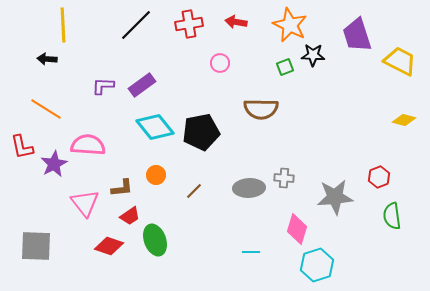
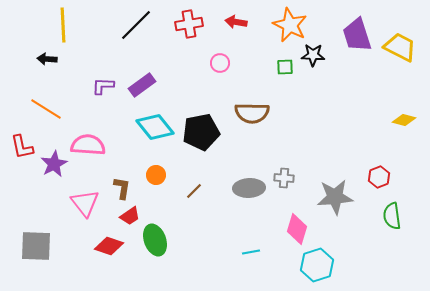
yellow trapezoid: moved 14 px up
green square: rotated 18 degrees clockwise
brown semicircle: moved 9 px left, 4 px down
brown L-shape: rotated 75 degrees counterclockwise
cyan line: rotated 12 degrees counterclockwise
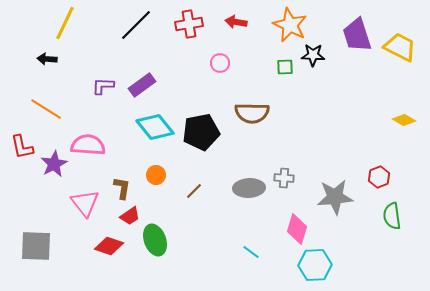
yellow line: moved 2 px right, 2 px up; rotated 28 degrees clockwise
yellow diamond: rotated 15 degrees clockwise
cyan line: rotated 48 degrees clockwise
cyan hexagon: moved 2 px left; rotated 16 degrees clockwise
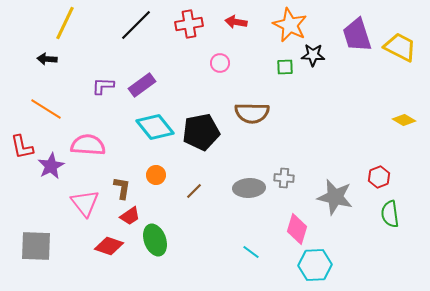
purple star: moved 3 px left, 2 px down
gray star: rotated 18 degrees clockwise
green semicircle: moved 2 px left, 2 px up
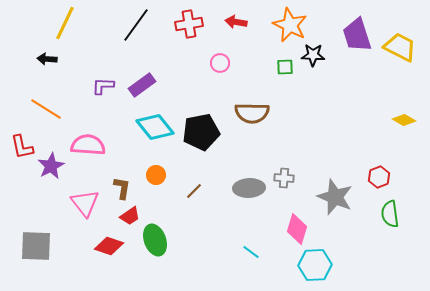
black line: rotated 9 degrees counterclockwise
gray star: rotated 9 degrees clockwise
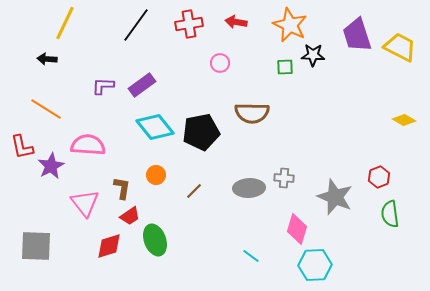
red diamond: rotated 36 degrees counterclockwise
cyan line: moved 4 px down
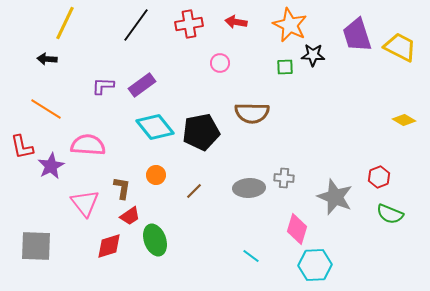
green semicircle: rotated 60 degrees counterclockwise
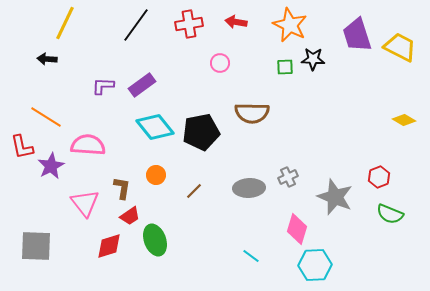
black star: moved 4 px down
orange line: moved 8 px down
gray cross: moved 4 px right, 1 px up; rotated 30 degrees counterclockwise
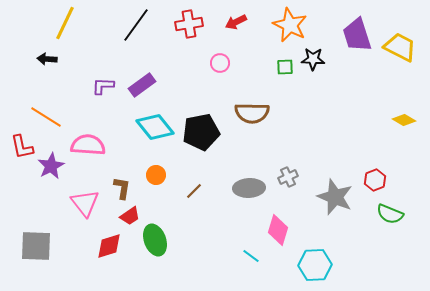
red arrow: rotated 35 degrees counterclockwise
red hexagon: moved 4 px left, 3 px down
pink diamond: moved 19 px left, 1 px down
